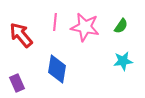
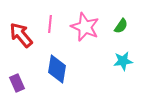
pink line: moved 5 px left, 2 px down
pink star: rotated 12 degrees clockwise
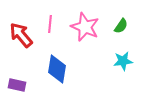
purple rectangle: moved 2 px down; rotated 54 degrees counterclockwise
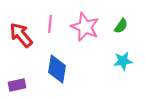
purple rectangle: rotated 24 degrees counterclockwise
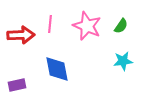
pink star: moved 2 px right, 1 px up
red arrow: rotated 128 degrees clockwise
blue diamond: rotated 20 degrees counterclockwise
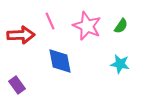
pink line: moved 3 px up; rotated 30 degrees counterclockwise
cyan star: moved 3 px left, 3 px down; rotated 18 degrees clockwise
blue diamond: moved 3 px right, 8 px up
purple rectangle: rotated 66 degrees clockwise
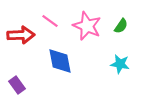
pink line: rotated 30 degrees counterclockwise
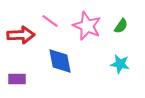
purple rectangle: moved 6 px up; rotated 54 degrees counterclockwise
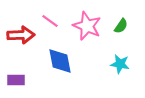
purple rectangle: moved 1 px left, 1 px down
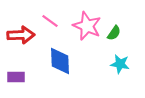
green semicircle: moved 7 px left, 7 px down
blue diamond: rotated 8 degrees clockwise
purple rectangle: moved 3 px up
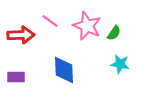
blue diamond: moved 4 px right, 9 px down
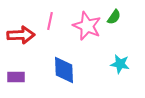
pink line: rotated 66 degrees clockwise
green semicircle: moved 16 px up
